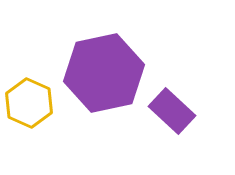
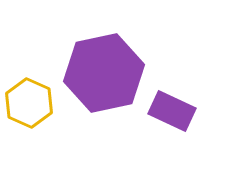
purple rectangle: rotated 18 degrees counterclockwise
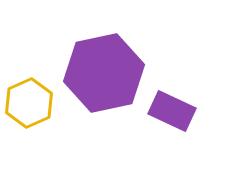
yellow hexagon: rotated 12 degrees clockwise
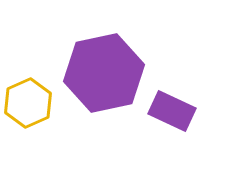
yellow hexagon: moved 1 px left
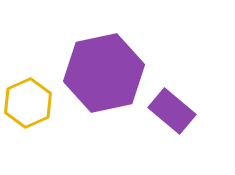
purple rectangle: rotated 15 degrees clockwise
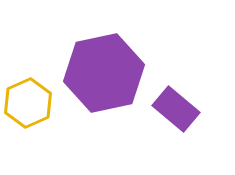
purple rectangle: moved 4 px right, 2 px up
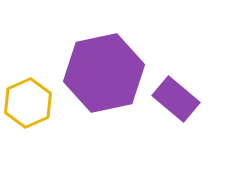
purple rectangle: moved 10 px up
